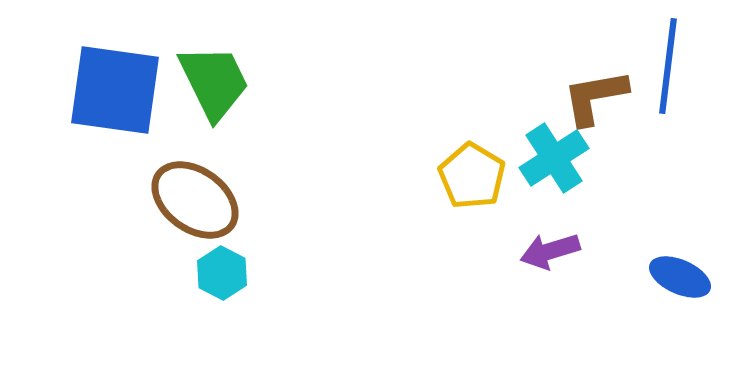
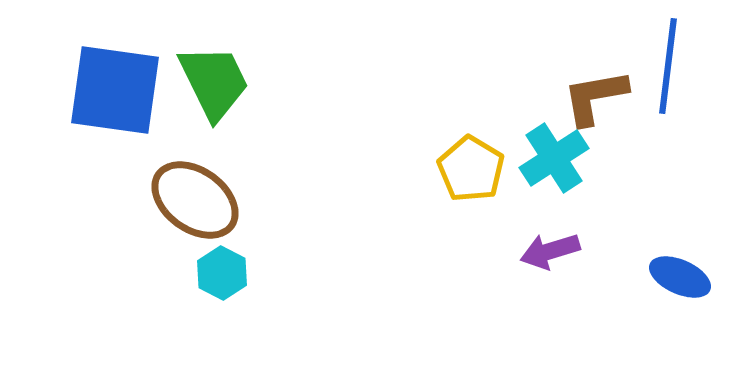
yellow pentagon: moved 1 px left, 7 px up
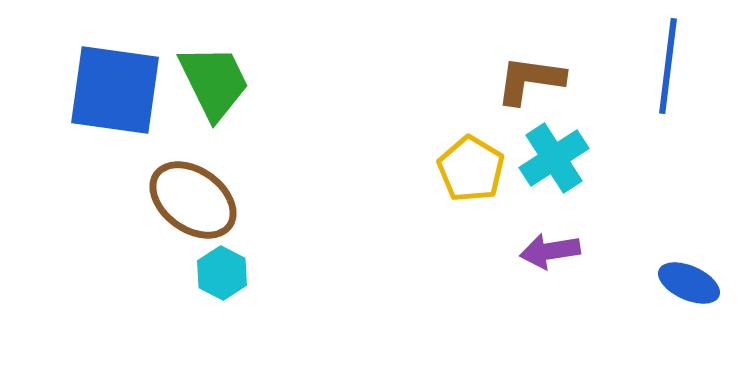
brown L-shape: moved 65 px left, 17 px up; rotated 18 degrees clockwise
brown ellipse: moved 2 px left
purple arrow: rotated 8 degrees clockwise
blue ellipse: moved 9 px right, 6 px down
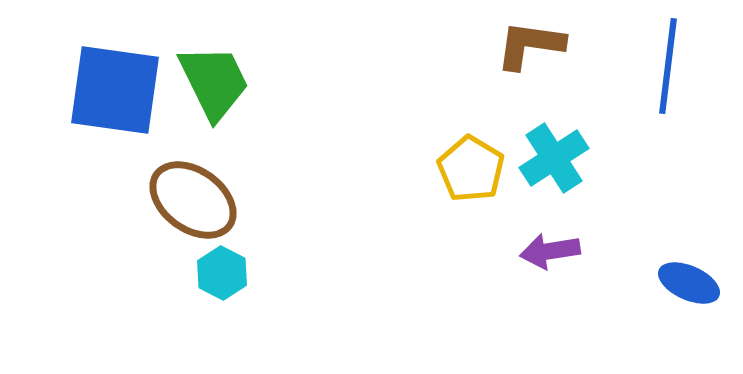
brown L-shape: moved 35 px up
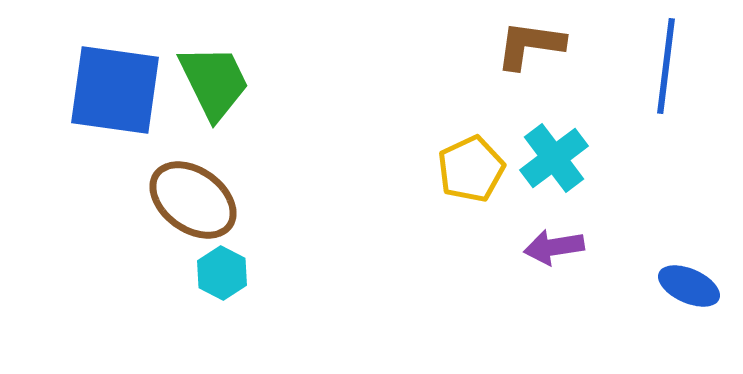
blue line: moved 2 px left
cyan cross: rotated 4 degrees counterclockwise
yellow pentagon: rotated 16 degrees clockwise
purple arrow: moved 4 px right, 4 px up
blue ellipse: moved 3 px down
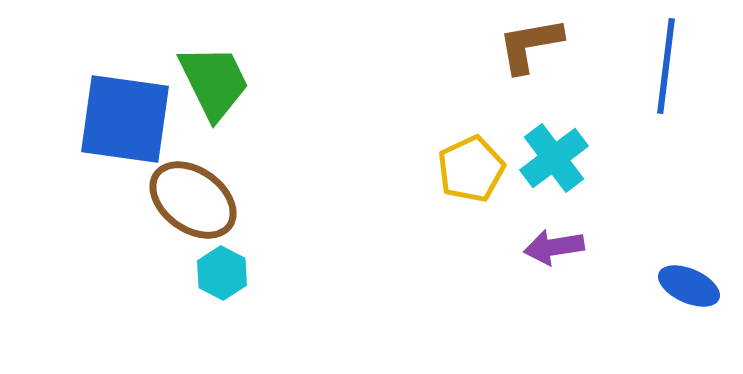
brown L-shape: rotated 18 degrees counterclockwise
blue square: moved 10 px right, 29 px down
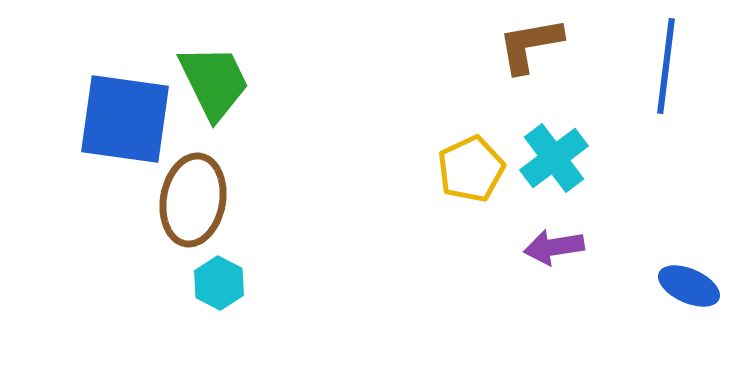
brown ellipse: rotated 64 degrees clockwise
cyan hexagon: moved 3 px left, 10 px down
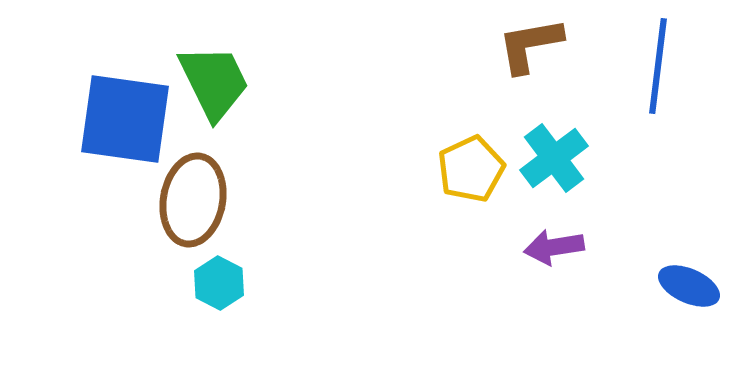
blue line: moved 8 px left
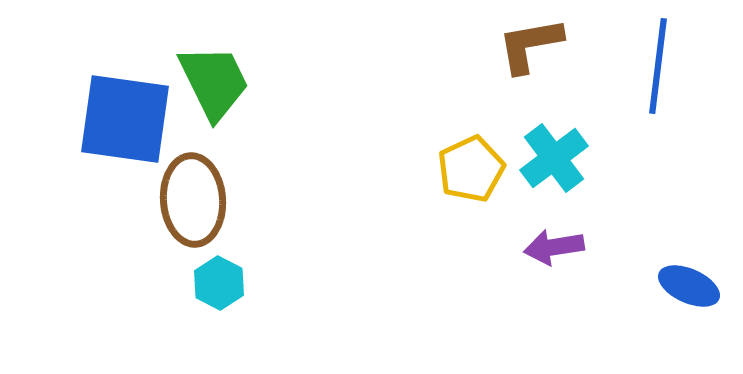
brown ellipse: rotated 14 degrees counterclockwise
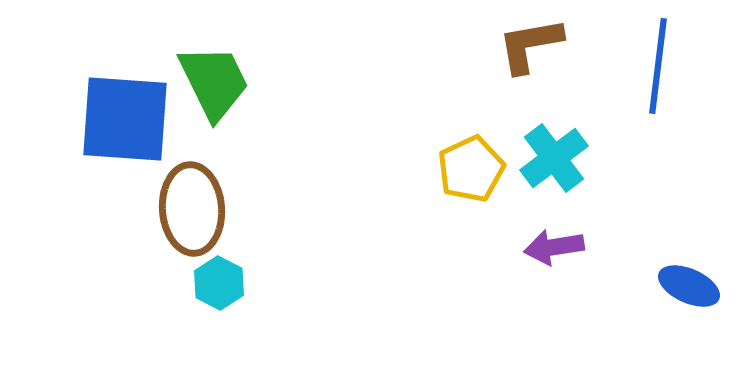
blue square: rotated 4 degrees counterclockwise
brown ellipse: moved 1 px left, 9 px down
